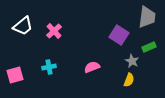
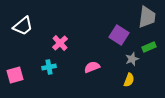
pink cross: moved 6 px right, 12 px down
gray star: moved 2 px up; rotated 24 degrees clockwise
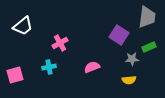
pink cross: rotated 14 degrees clockwise
gray star: rotated 16 degrees clockwise
yellow semicircle: rotated 64 degrees clockwise
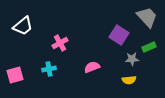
gray trapezoid: rotated 50 degrees counterclockwise
cyan cross: moved 2 px down
